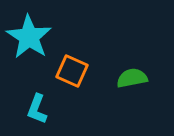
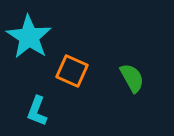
green semicircle: rotated 72 degrees clockwise
cyan L-shape: moved 2 px down
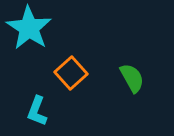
cyan star: moved 9 px up
orange square: moved 1 px left, 2 px down; rotated 24 degrees clockwise
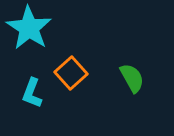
cyan L-shape: moved 5 px left, 18 px up
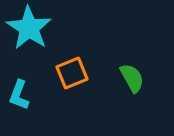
orange square: moved 1 px right; rotated 20 degrees clockwise
cyan L-shape: moved 13 px left, 2 px down
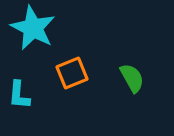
cyan star: moved 4 px right; rotated 6 degrees counterclockwise
cyan L-shape: rotated 16 degrees counterclockwise
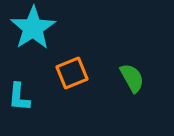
cyan star: rotated 12 degrees clockwise
cyan L-shape: moved 2 px down
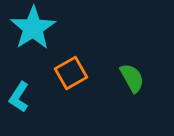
orange square: moved 1 px left; rotated 8 degrees counterclockwise
cyan L-shape: rotated 28 degrees clockwise
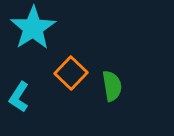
orange square: rotated 16 degrees counterclockwise
green semicircle: moved 20 px left, 8 px down; rotated 20 degrees clockwise
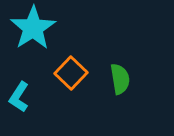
green semicircle: moved 8 px right, 7 px up
